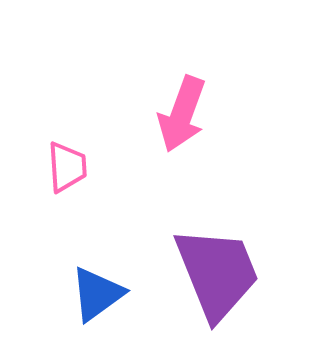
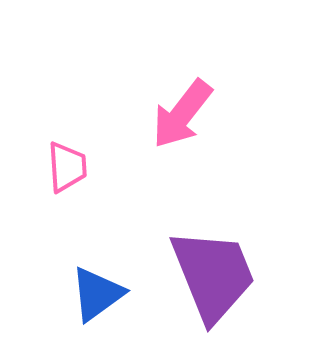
pink arrow: rotated 18 degrees clockwise
purple trapezoid: moved 4 px left, 2 px down
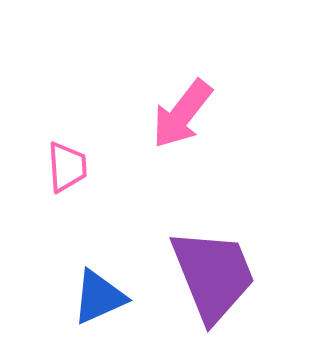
blue triangle: moved 2 px right, 3 px down; rotated 12 degrees clockwise
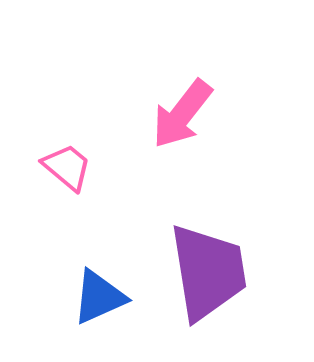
pink trapezoid: rotated 46 degrees counterclockwise
purple trapezoid: moved 5 px left, 3 px up; rotated 13 degrees clockwise
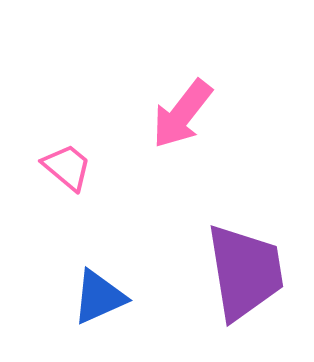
purple trapezoid: moved 37 px right
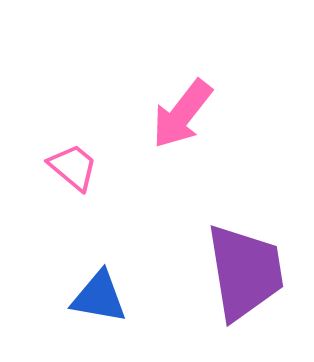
pink trapezoid: moved 6 px right
blue triangle: rotated 34 degrees clockwise
